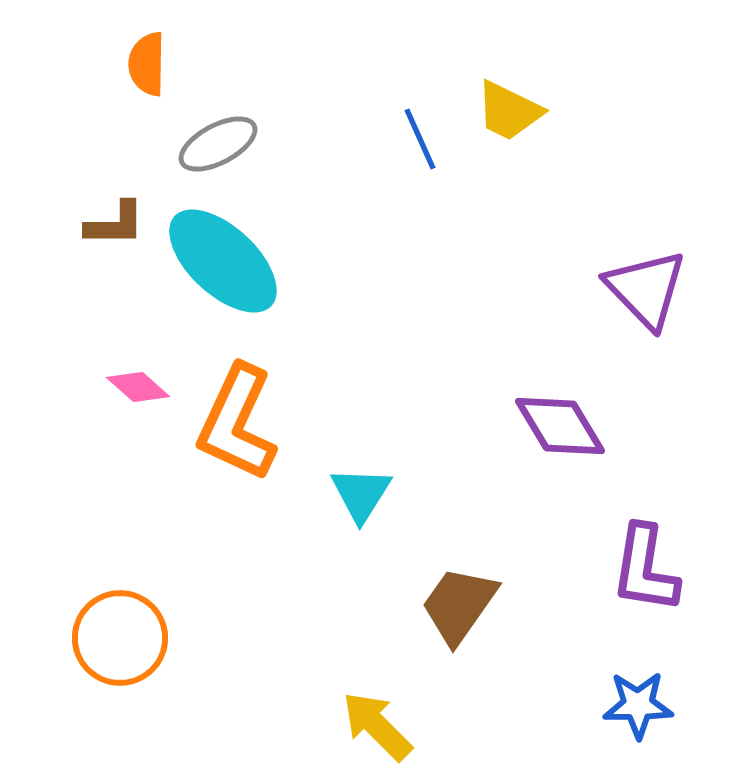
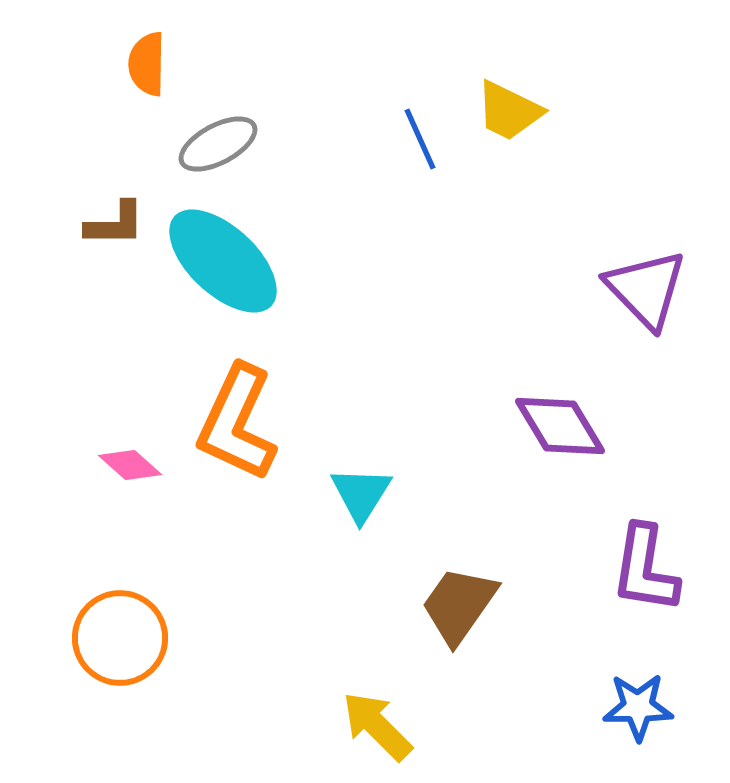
pink diamond: moved 8 px left, 78 px down
blue star: moved 2 px down
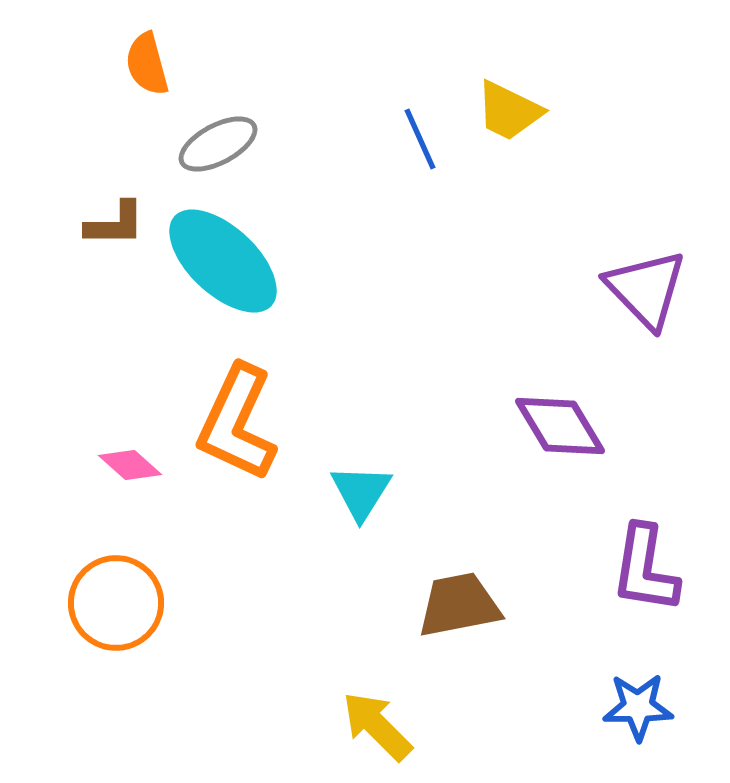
orange semicircle: rotated 16 degrees counterclockwise
cyan triangle: moved 2 px up
brown trapezoid: rotated 44 degrees clockwise
orange circle: moved 4 px left, 35 px up
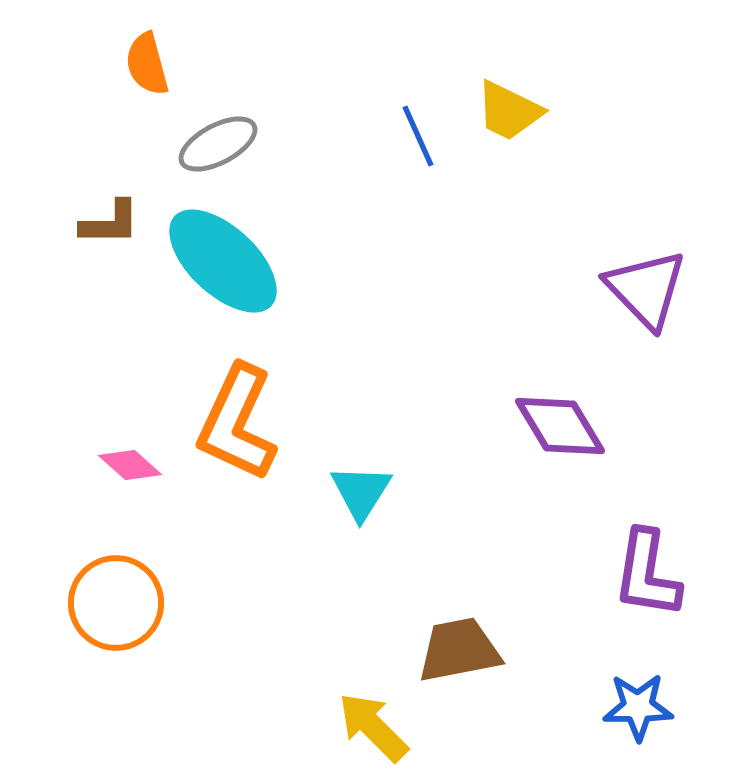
blue line: moved 2 px left, 3 px up
brown L-shape: moved 5 px left, 1 px up
purple L-shape: moved 2 px right, 5 px down
brown trapezoid: moved 45 px down
yellow arrow: moved 4 px left, 1 px down
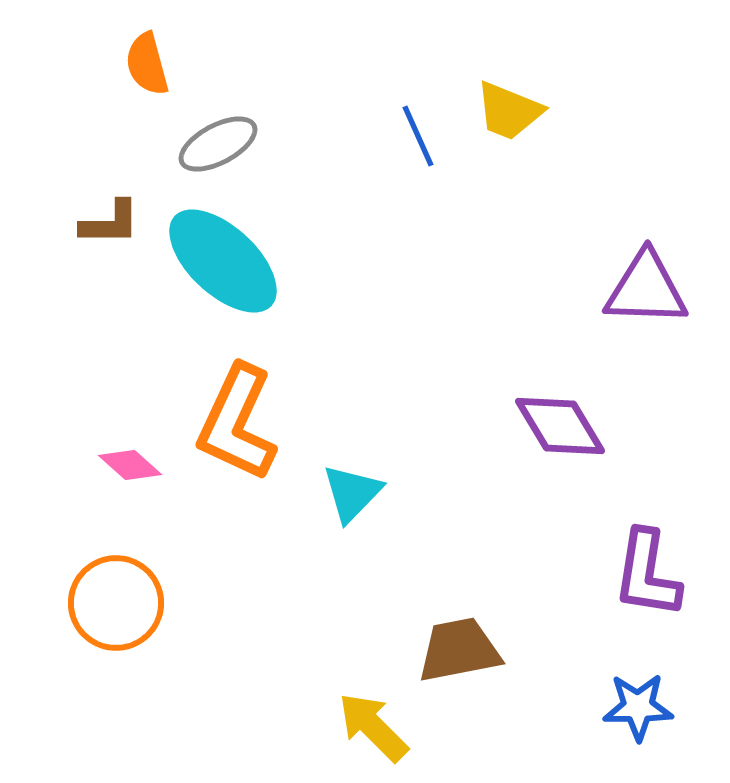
yellow trapezoid: rotated 4 degrees counterclockwise
purple triangle: rotated 44 degrees counterclockwise
cyan triangle: moved 9 px left, 1 px down; rotated 12 degrees clockwise
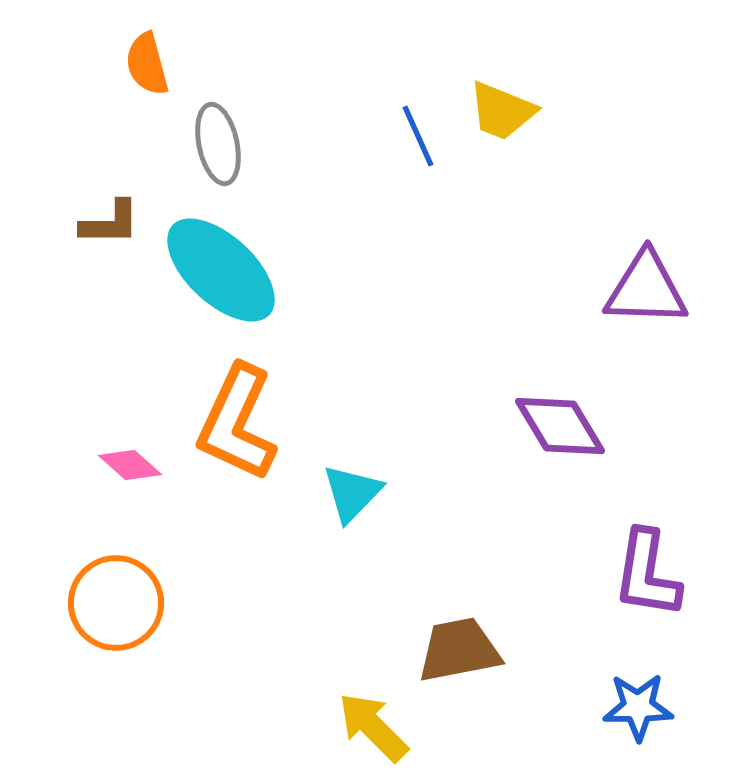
yellow trapezoid: moved 7 px left
gray ellipse: rotated 74 degrees counterclockwise
cyan ellipse: moved 2 px left, 9 px down
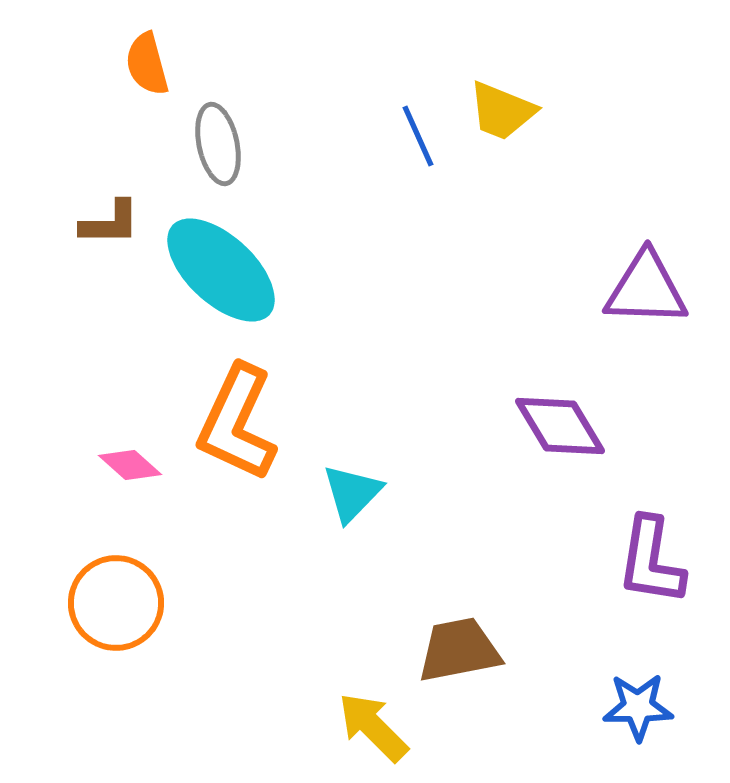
purple L-shape: moved 4 px right, 13 px up
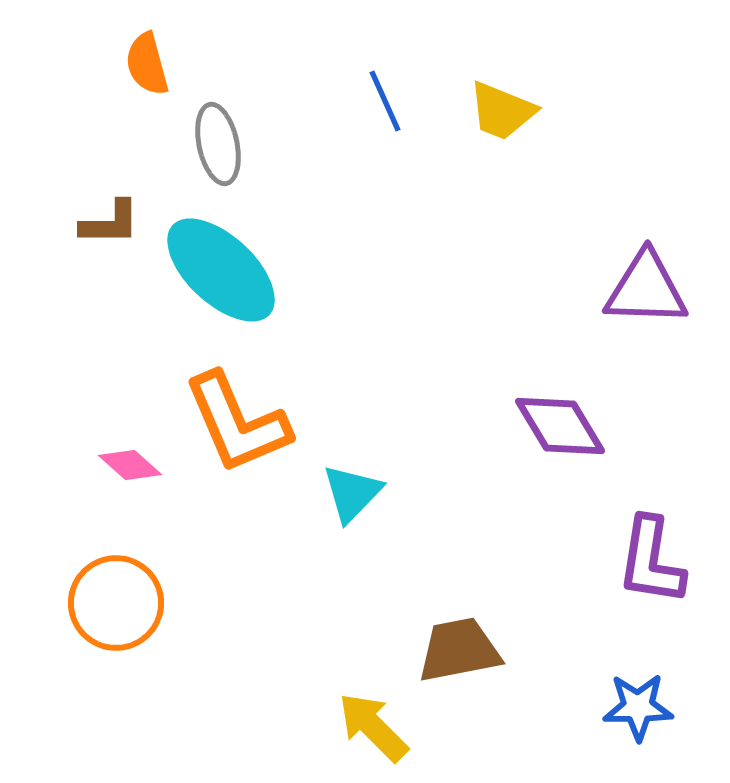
blue line: moved 33 px left, 35 px up
orange L-shape: rotated 48 degrees counterclockwise
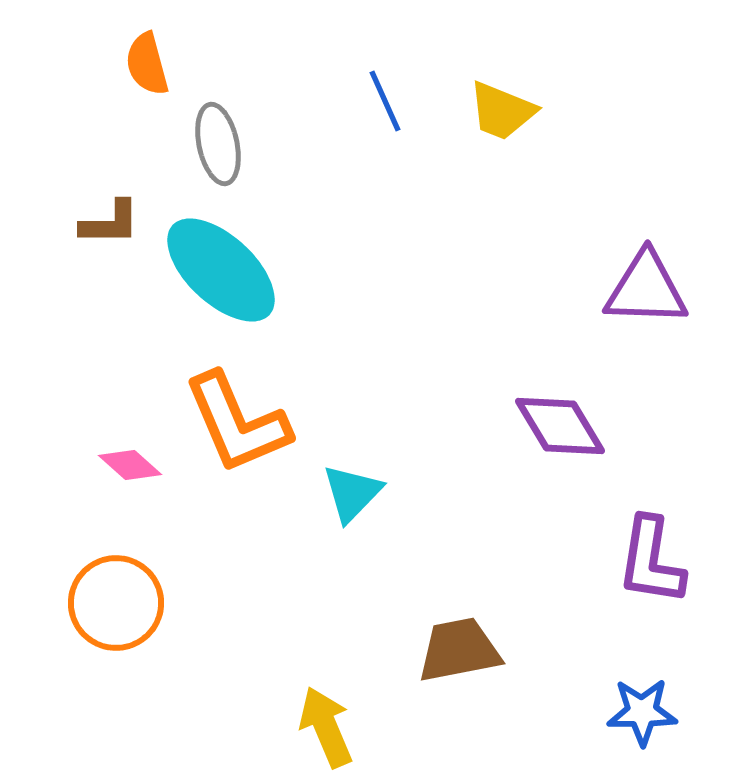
blue star: moved 4 px right, 5 px down
yellow arrow: moved 47 px left; rotated 22 degrees clockwise
